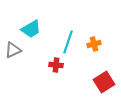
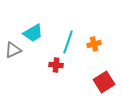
cyan trapezoid: moved 2 px right, 4 px down
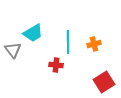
cyan line: rotated 20 degrees counterclockwise
gray triangle: rotated 42 degrees counterclockwise
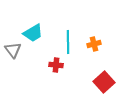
red square: rotated 10 degrees counterclockwise
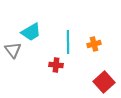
cyan trapezoid: moved 2 px left, 1 px up
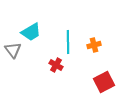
orange cross: moved 1 px down
red cross: rotated 24 degrees clockwise
red square: rotated 15 degrees clockwise
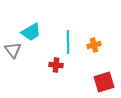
red cross: rotated 24 degrees counterclockwise
red square: rotated 10 degrees clockwise
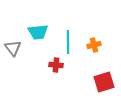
cyan trapezoid: moved 7 px right; rotated 25 degrees clockwise
gray triangle: moved 2 px up
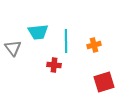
cyan line: moved 2 px left, 1 px up
red cross: moved 2 px left
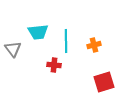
gray triangle: moved 1 px down
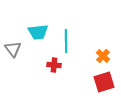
orange cross: moved 9 px right, 11 px down; rotated 32 degrees counterclockwise
